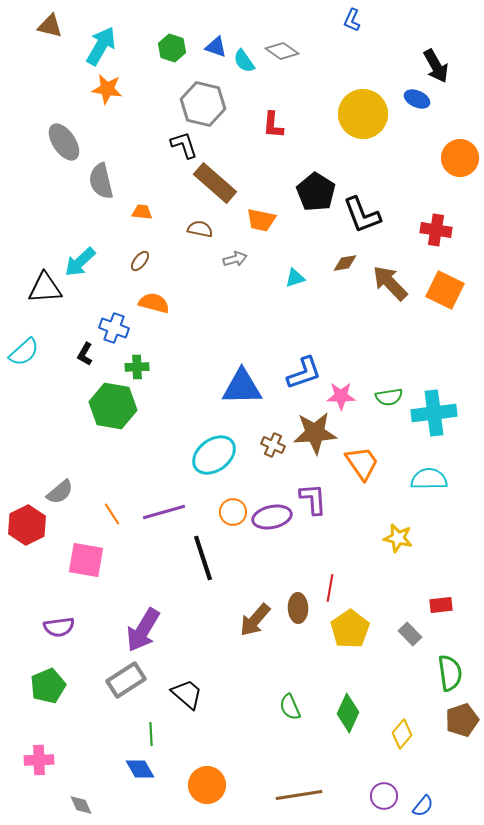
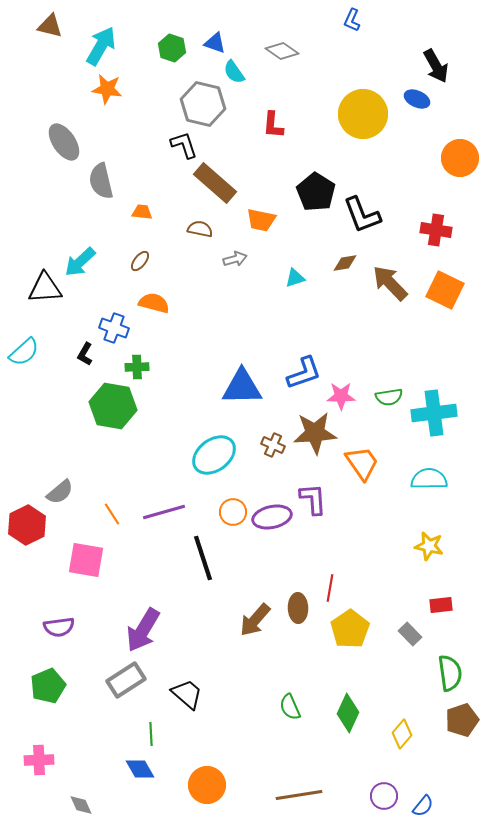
blue triangle at (216, 47): moved 1 px left, 4 px up
cyan semicircle at (244, 61): moved 10 px left, 11 px down
yellow star at (398, 538): moved 31 px right, 8 px down
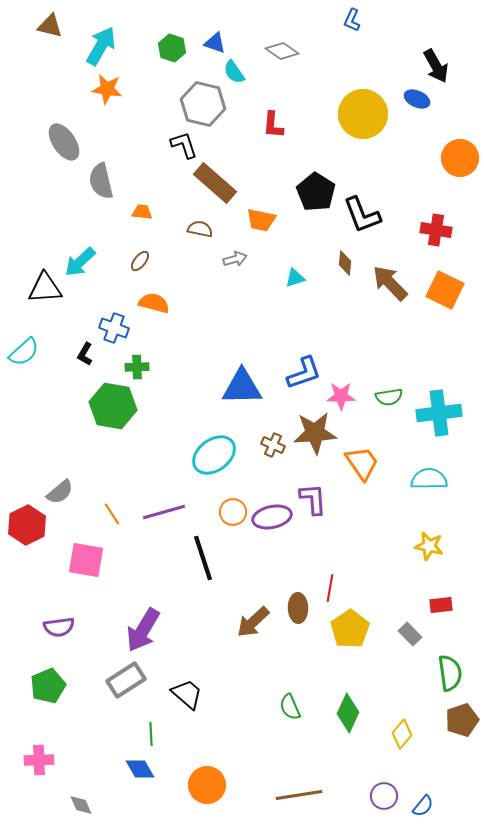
brown diamond at (345, 263): rotated 75 degrees counterclockwise
cyan cross at (434, 413): moved 5 px right
brown arrow at (255, 620): moved 2 px left, 2 px down; rotated 6 degrees clockwise
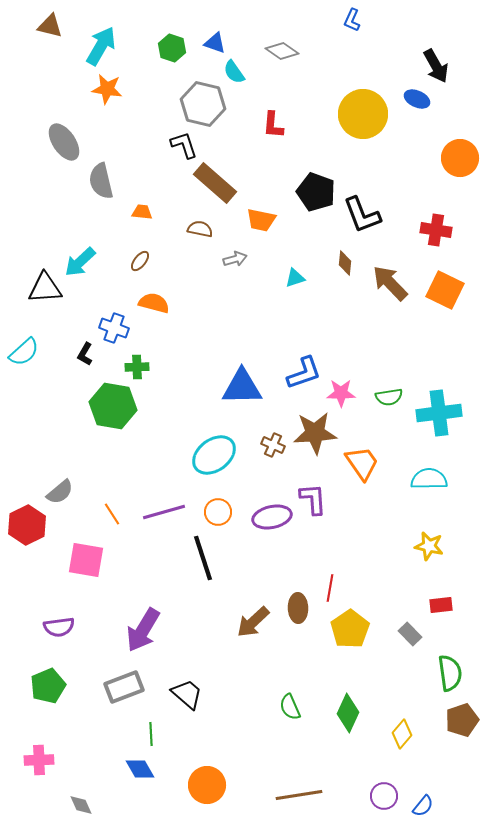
black pentagon at (316, 192): rotated 12 degrees counterclockwise
pink star at (341, 396): moved 3 px up
orange circle at (233, 512): moved 15 px left
gray rectangle at (126, 680): moved 2 px left, 7 px down; rotated 12 degrees clockwise
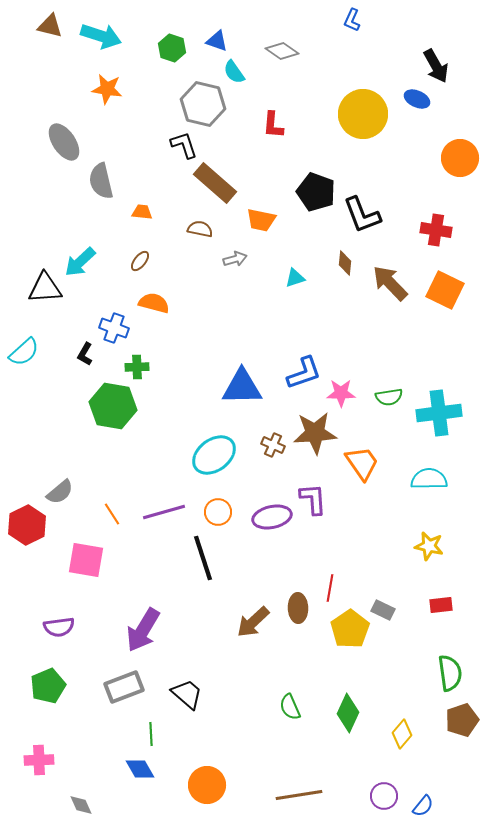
blue triangle at (215, 43): moved 2 px right, 2 px up
cyan arrow at (101, 46): moved 10 px up; rotated 78 degrees clockwise
gray rectangle at (410, 634): moved 27 px left, 24 px up; rotated 20 degrees counterclockwise
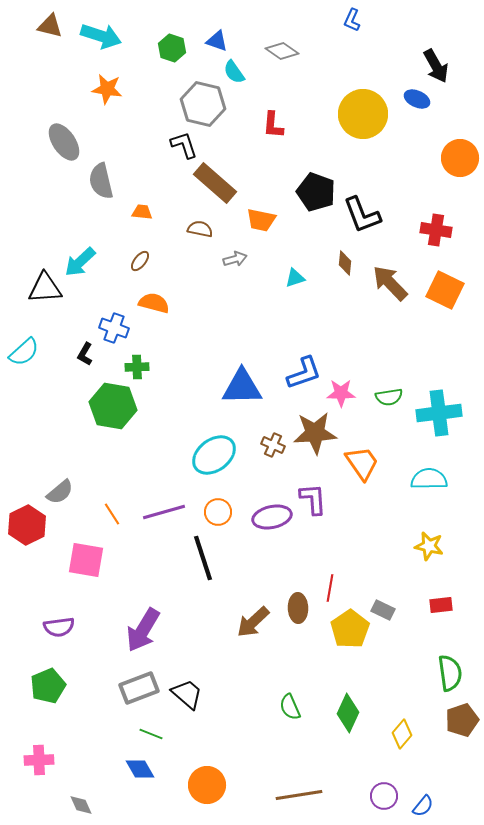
gray rectangle at (124, 687): moved 15 px right, 1 px down
green line at (151, 734): rotated 65 degrees counterclockwise
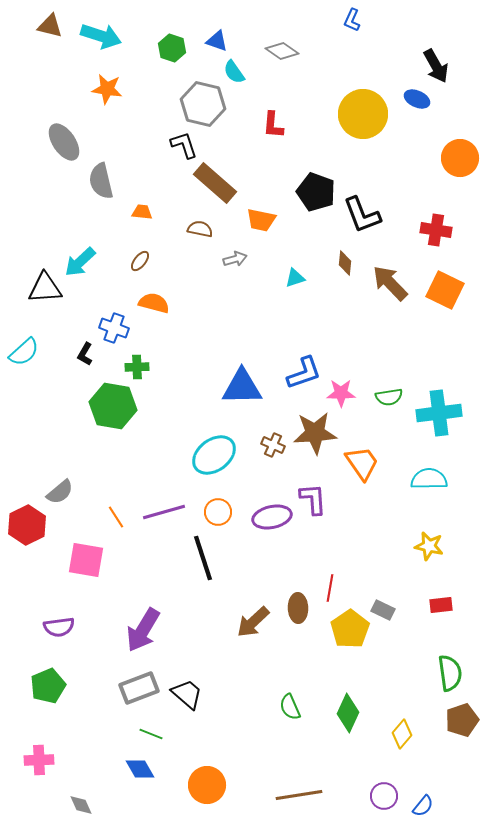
orange line at (112, 514): moved 4 px right, 3 px down
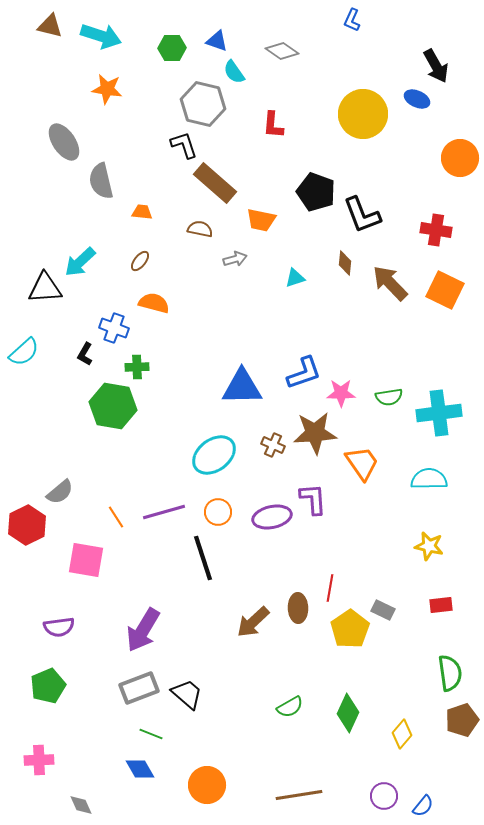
green hexagon at (172, 48): rotated 20 degrees counterclockwise
green semicircle at (290, 707): rotated 96 degrees counterclockwise
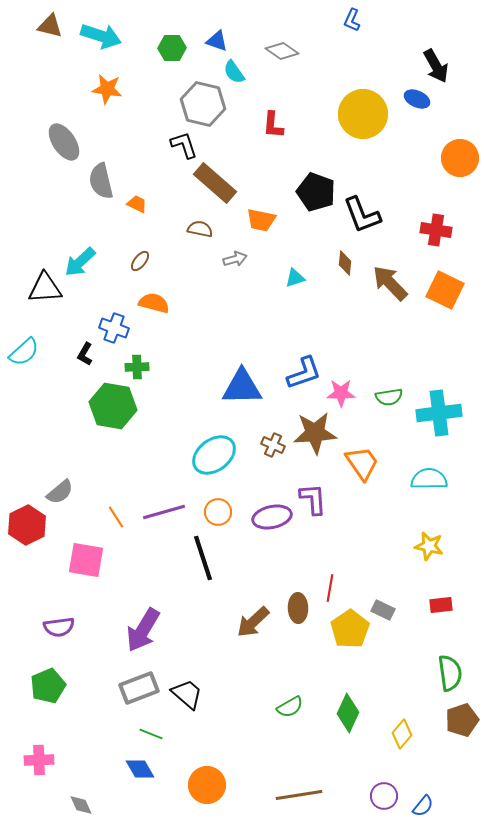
orange trapezoid at (142, 212): moved 5 px left, 8 px up; rotated 20 degrees clockwise
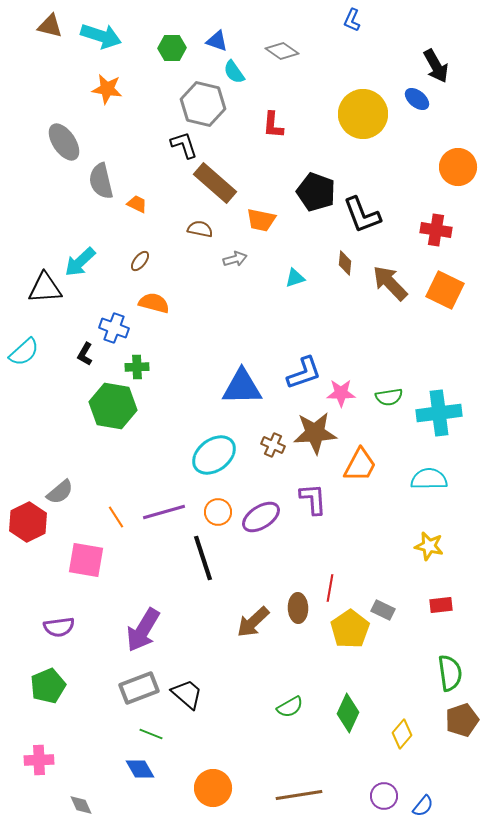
blue ellipse at (417, 99): rotated 15 degrees clockwise
orange circle at (460, 158): moved 2 px left, 9 px down
orange trapezoid at (362, 463): moved 2 px left, 2 px down; rotated 63 degrees clockwise
purple ellipse at (272, 517): moved 11 px left; rotated 21 degrees counterclockwise
red hexagon at (27, 525): moved 1 px right, 3 px up
orange circle at (207, 785): moved 6 px right, 3 px down
